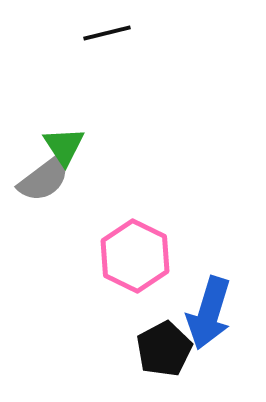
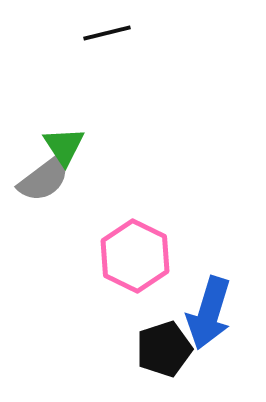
black pentagon: rotated 10 degrees clockwise
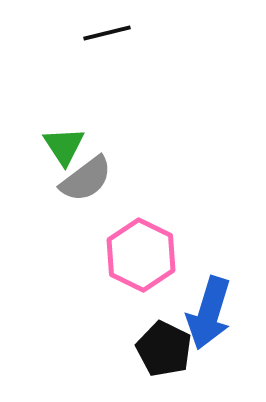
gray semicircle: moved 42 px right
pink hexagon: moved 6 px right, 1 px up
black pentagon: rotated 28 degrees counterclockwise
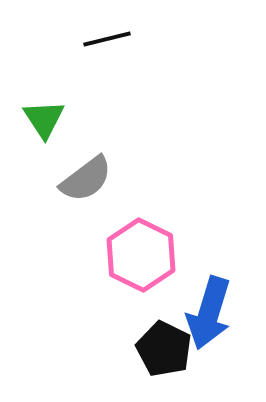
black line: moved 6 px down
green triangle: moved 20 px left, 27 px up
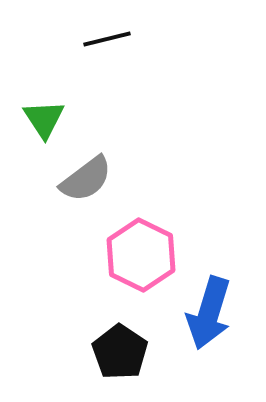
black pentagon: moved 44 px left, 3 px down; rotated 8 degrees clockwise
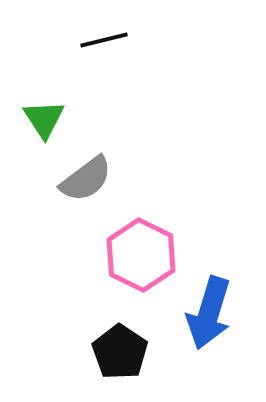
black line: moved 3 px left, 1 px down
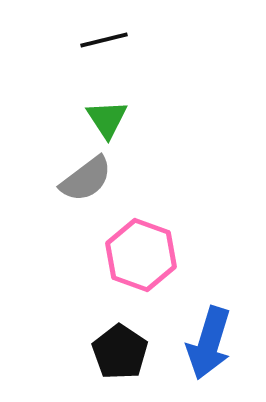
green triangle: moved 63 px right
pink hexagon: rotated 6 degrees counterclockwise
blue arrow: moved 30 px down
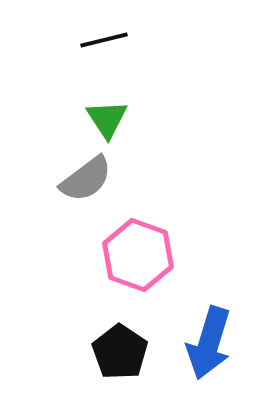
pink hexagon: moved 3 px left
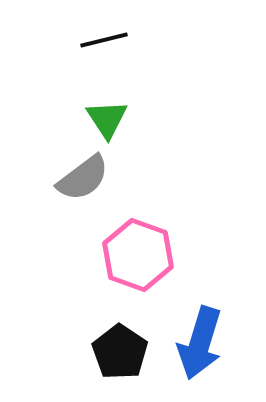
gray semicircle: moved 3 px left, 1 px up
blue arrow: moved 9 px left
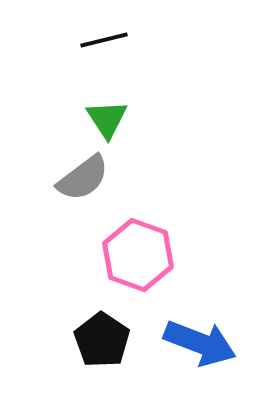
blue arrow: rotated 86 degrees counterclockwise
black pentagon: moved 18 px left, 12 px up
